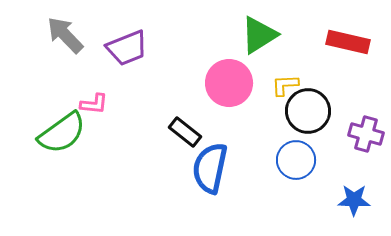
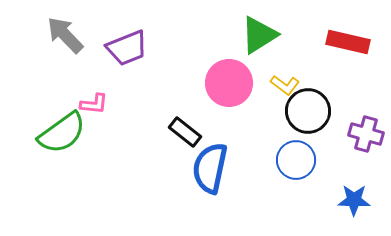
yellow L-shape: rotated 140 degrees counterclockwise
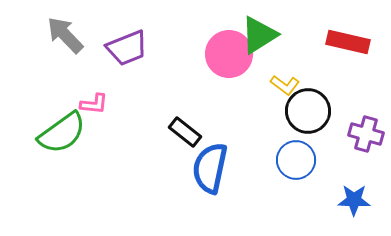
pink circle: moved 29 px up
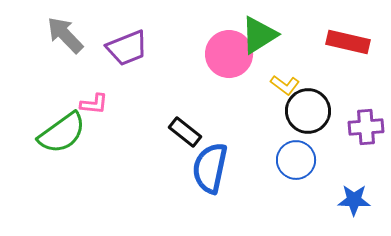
purple cross: moved 7 px up; rotated 20 degrees counterclockwise
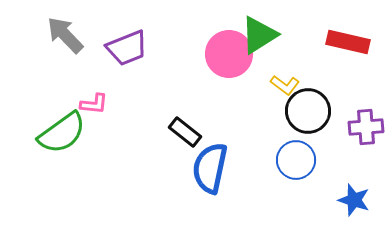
blue star: rotated 16 degrees clockwise
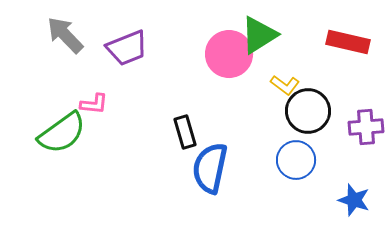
black rectangle: rotated 36 degrees clockwise
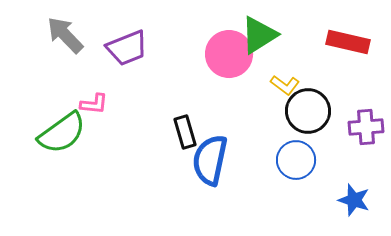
blue semicircle: moved 8 px up
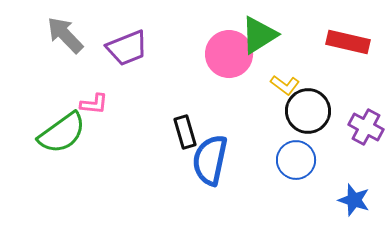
purple cross: rotated 32 degrees clockwise
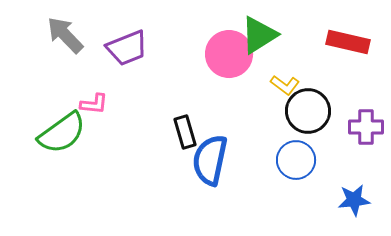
purple cross: rotated 28 degrees counterclockwise
blue star: rotated 24 degrees counterclockwise
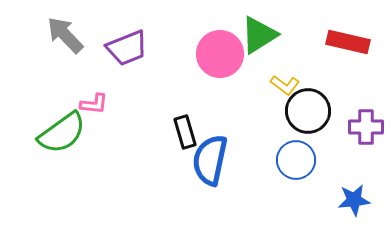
pink circle: moved 9 px left
